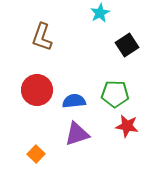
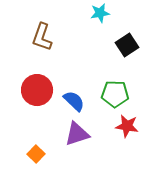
cyan star: rotated 18 degrees clockwise
blue semicircle: rotated 50 degrees clockwise
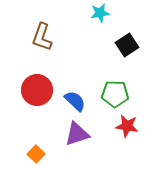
blue semicircle: moved 1 px right
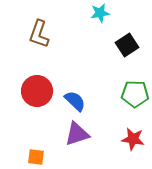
brown L-shape: moved 3 px left, 3 px up
red circle: moved 1 px down
green pentagon: moved 20 px right
red star: moved 6 px right, 13 px down
orange square: moved 3 px down; rotated 36 degrees counterclockwise
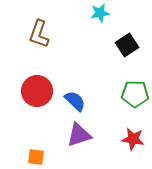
purple triangle: moved 2 px right, 1 px down
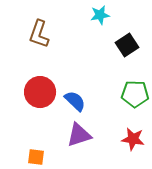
cyan star: moved 2 px down
red circle: moved 3 px right, 1 px down
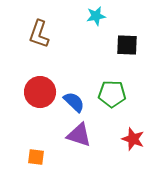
cyan star: moved 4 px left, 1 px down
black square: rotated 35 degrees clockwise
green pentagon: moved 23 px left
blue semicircle: moved 1 px left, 1 px down
purple triangle: rotated 36 degrees clockwise
red star: rotated 10 degrees clockwise
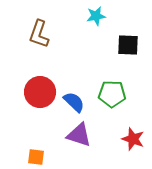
black square: moved 1 px right
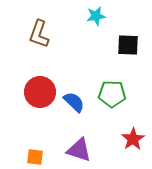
purple triangle: moved 15 px down
red star: rotated 20 degrees clockwise
orange square: moved 1 px left
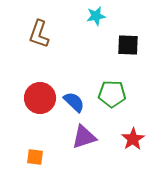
red circle: moved 6 px down
purple triangle: moved 5 px right, 13 px up; rotated 36 degrees counterclockwise
